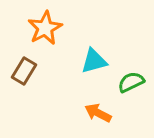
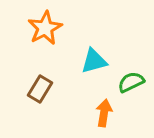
brown rectangle: moved 16 px right, 18 px down
orange arrow: moved 6 px right; rotated 72 degrees clockwise
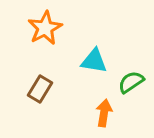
cyan triangle: rotated 24 degrees clockwise
green semicircle: rotated 8 degrees counterclockwise
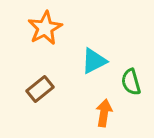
cyan triangle: rotated 36 degrees counterclockwise
green semicircle: rotated 72 degrees counterclockwise
brown rectangle: rotated 20 degrees clockwise
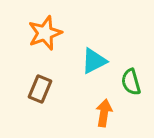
orange star: moved 5 px down; rotated 8 degrees clockwise
brown rectangle: rotated 28 degrees counterclockwise
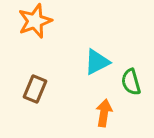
orange star: moved 10 px left, 12 px up
cyan triangle: moved 3 px right, 1 px down
brown rectangle: moved 5 px left
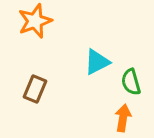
orange arrow: moved 19 px right, 5 px down
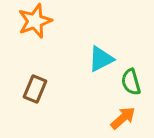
cyan triangle: moved 4 px right, 3 px up
orange arrow: rotated 40 degrees clockwise
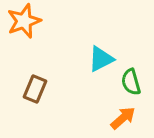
orange star: moved 11 px left
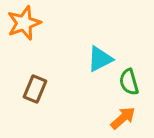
orange star: moved 2 px down
cyan triangle: moved 1 px left
green semicircle: moved 2 px left
